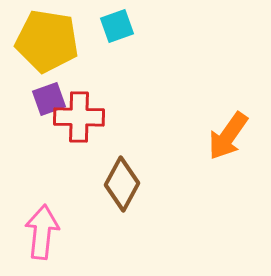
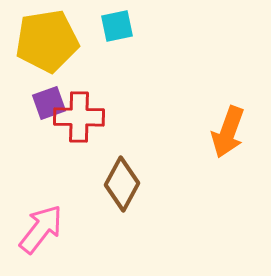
cyan square: rotated 8 degrees clockwise
yellow pentagon: rotated 18 degrees counterclockwise
purple square: moved 4 px down
orange arrow: moved 4 px up; rotated 15 degrees counterclockwise
pink arrow: moved 1 px left, 3 px up; rotated 32 degrees clockwise
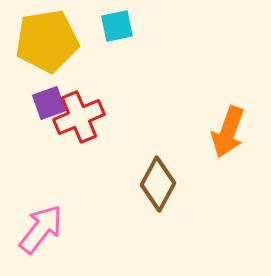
red cross: rotated 24 degrees counterclockwise
brown diamond: moved 36 px right
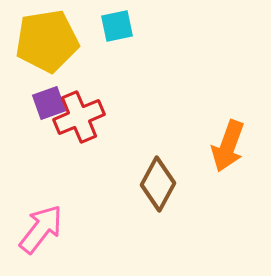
orange arrow: moved 14 px down
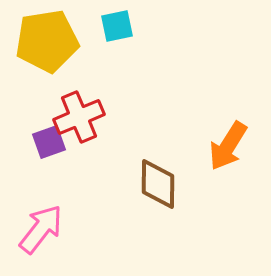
purple square: moved 39 px down
orange arrow: rotated 12 degrees clockwise
brown diamond: rotated 28 degrees counterclockwise
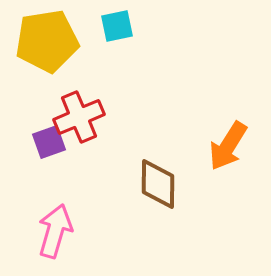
pink arrow: moved 14 px right, 2 px down; rotated 22 degrees counterclockwise
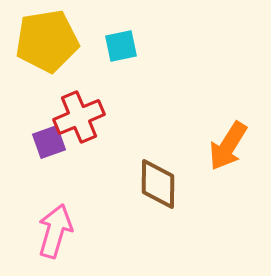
cyan square: moved 4 px right, 20 px down
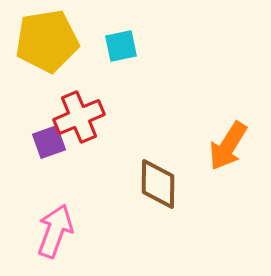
pink arrow: rotated 4 degrees clockwise
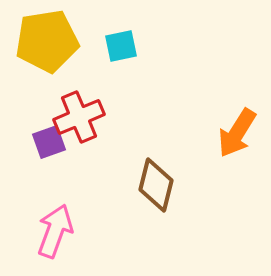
orange arrow: moved 9 px right, 13 px up
brown diamond: moved 2 px left, 1 px down; rotated 14 degrees clockwise
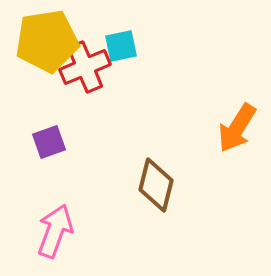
red cross: moved 6 px right, 50 px up
orange arrow: moved 5 px up
